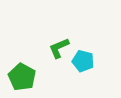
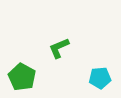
cyan pentagon: moved 17 px right, 17 px down; rotated 20 degrees counterclockwise
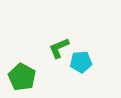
cyan pentagon: moved 19 px left, 16 px up
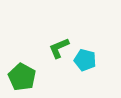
cyan pentagon: moved 4 px right, 2 px up; rotated 20 degrees clockwise
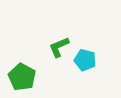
green L-shape: moved 1 px up
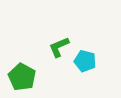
cyan pentagon: moved 1 px down
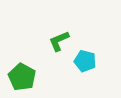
green L-shape: moved 6 px up
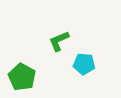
cyan pentagon: moved 1 px left, 3 px down; rotated 10 degrees counterclockwise
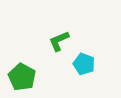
cyan pentagon: rotated 15 degrees clockwise
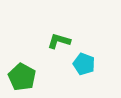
green L-shape: rotated 40 degrees clockwise
